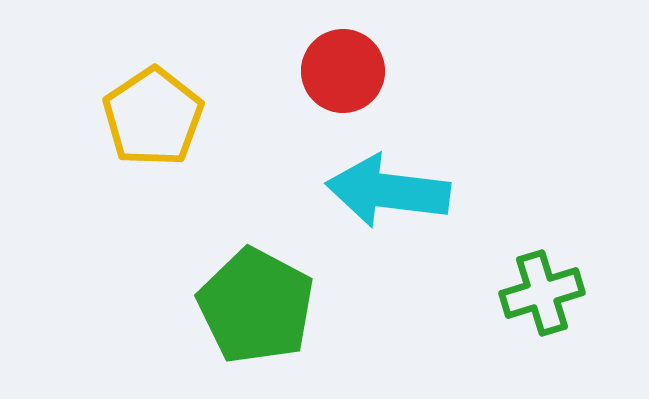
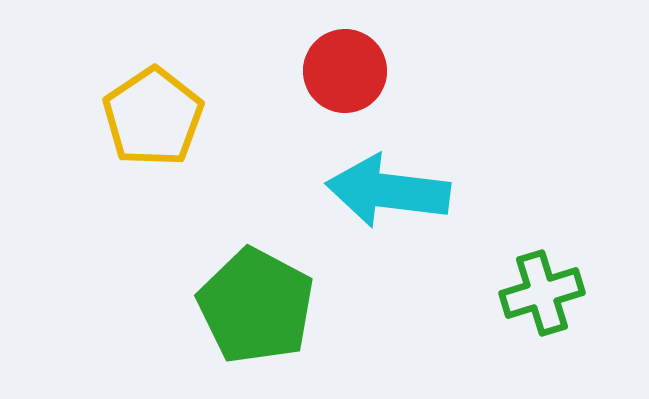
red circle: moved 2 px right
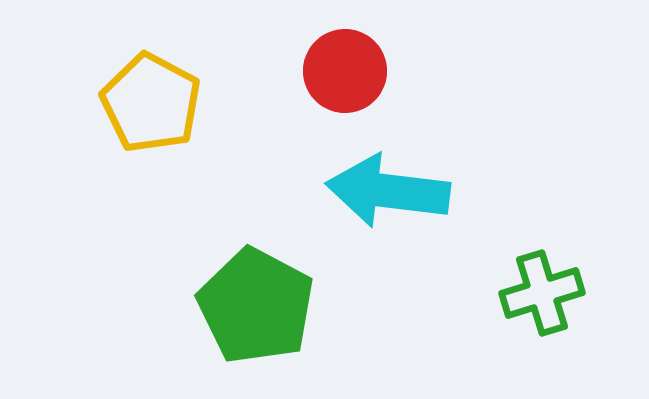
yellow pentagon: moved 2 px left, 14 px up; rotated 10 degrees counterclockwise
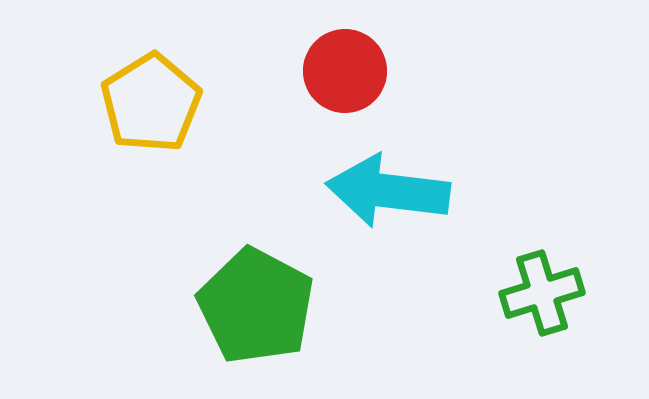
yellow pentagon: rotated 12 degrees clockwise
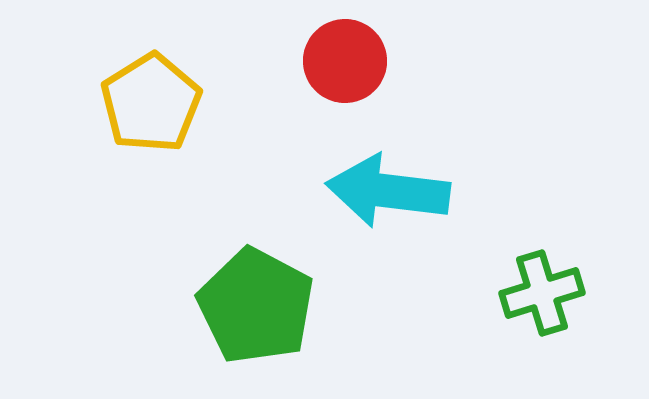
red circle: moved 10 px up
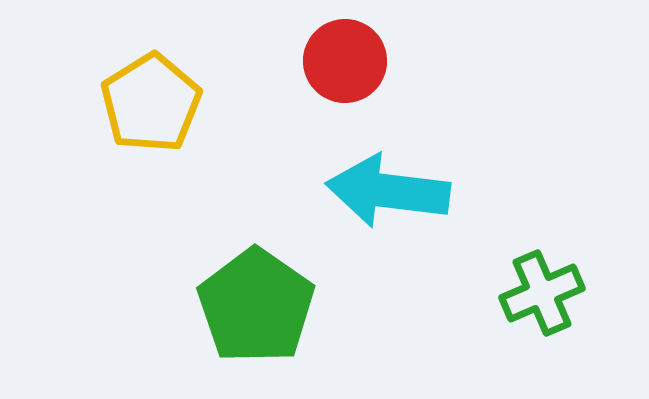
green cross: rotated 6 degrees counterclockwise
green pentagon: rotated 7 degrees clockwise
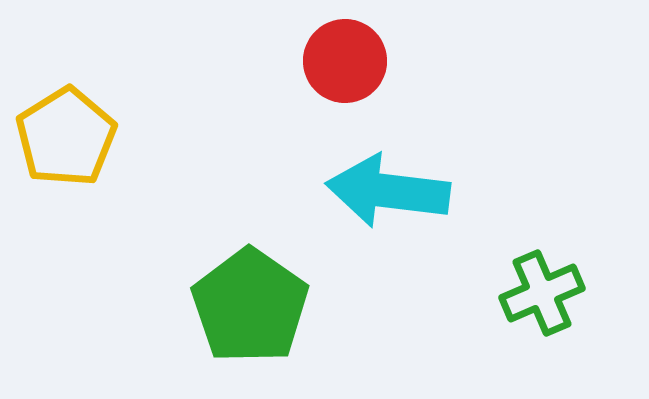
yellow pentagon: moved 85 px left, 34 px down
green pentagon: moved 6 px left
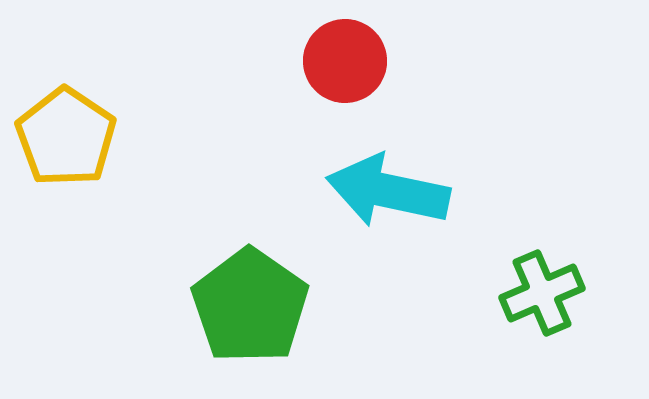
yellow pentagon: rotated 6 degrees counterclockwise
cyan arrow: rotated 5 degrees clockwise
